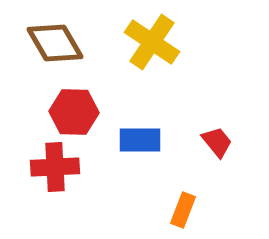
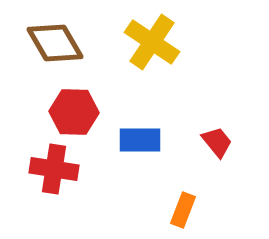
red cross: moved 1 px left, 2 px down; rotated 12 degrees clockwise
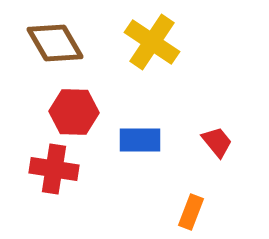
orange rectangle: moved 8 px right, 2 px down
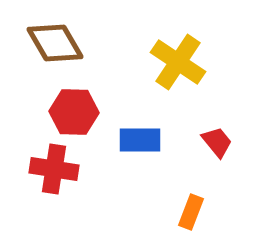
yellow cross: moved 26 px right, 20 px down
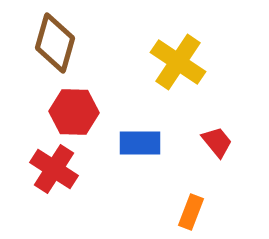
brown diamond: rotated 46 degrees clockwise
blue rectangle: moved 3 px down
red cross: rotated 24 degrees clockwise
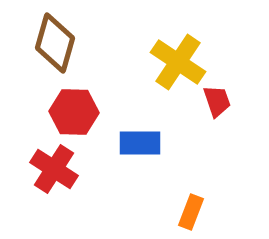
red trapezoid: moved 41 px up; rotated 20 degrees clockwise
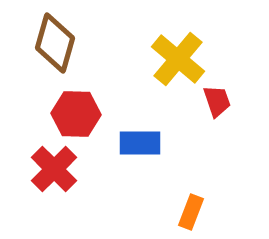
yellow cross: moved 3 px up; rotated 6 degrees clockwise
red hexagon: moved 2 px right, 2 px down
red cross: rotated 12 degrees clockwise
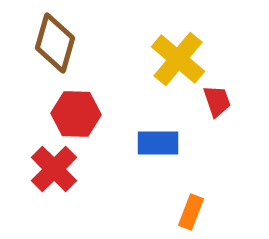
blue rectangle: moved 18 px right
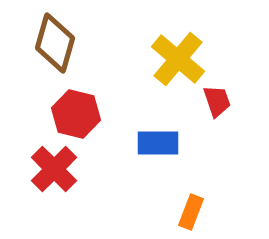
red hexagon: rotated 12 degrees clockwise
